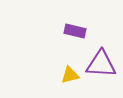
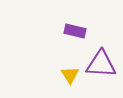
yellow triangle: rotated 48 degrees counterclockwise
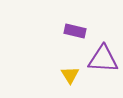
purple triangle: moved 2 px right, 5 px up
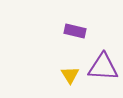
purple triangle: moved 8 px down
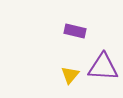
yellow triangle: rotated 12 degrees clockwise
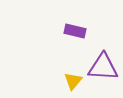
yellow triangle: moved 3 px right, 6 px down
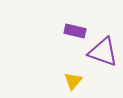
purple triangle: moved 15 px up; rotated 16 degrees clockwise
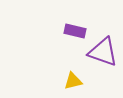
yellow triangle: rotated 36 degrees clockwise
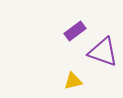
purple rectangle: rotated 50 degrees counterclockwise
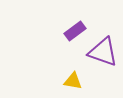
yellow triangle: rotated 24 degrees clockwise
